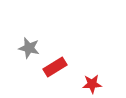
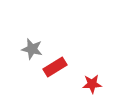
gray star: moved 3 px right, 1 px down
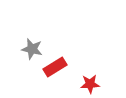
red star: moved 2 px left
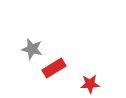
red rectangle: moved 1 px left, 1 px down
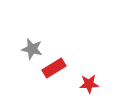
red star: moved 1 px left
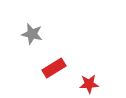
gray star: moved 15 px up
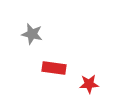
red rectangle: rotated 40 degrees clockwise
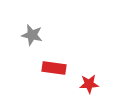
gray star: moved 1 px down
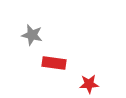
red rectangle: moved 5 px up
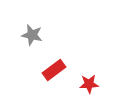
red rectangle: moved 7 px down; rotated 45 degrees counterclockwise
